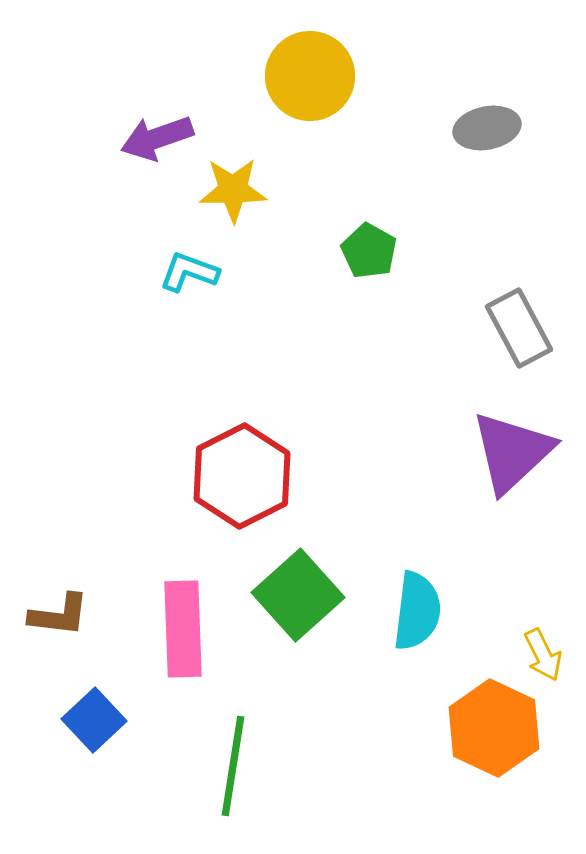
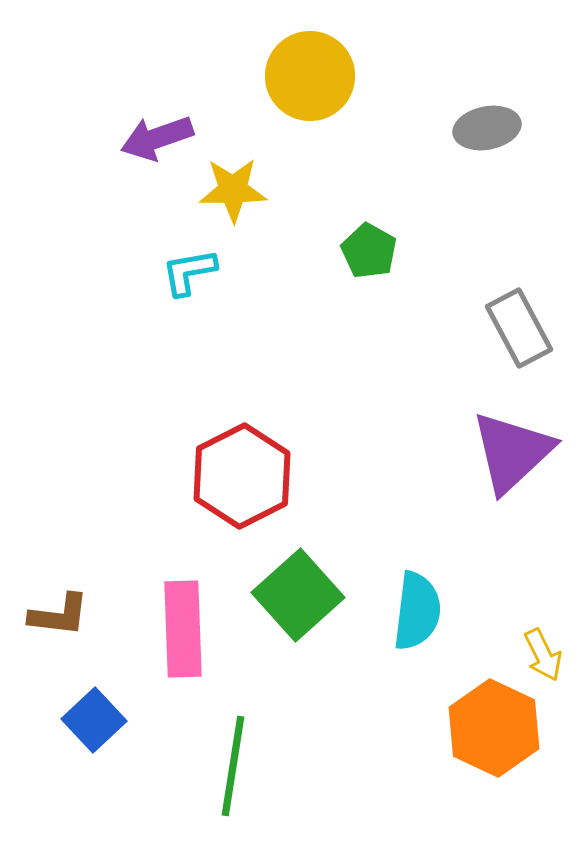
cyan L-shape: rotated 30 degrees counterclockwise
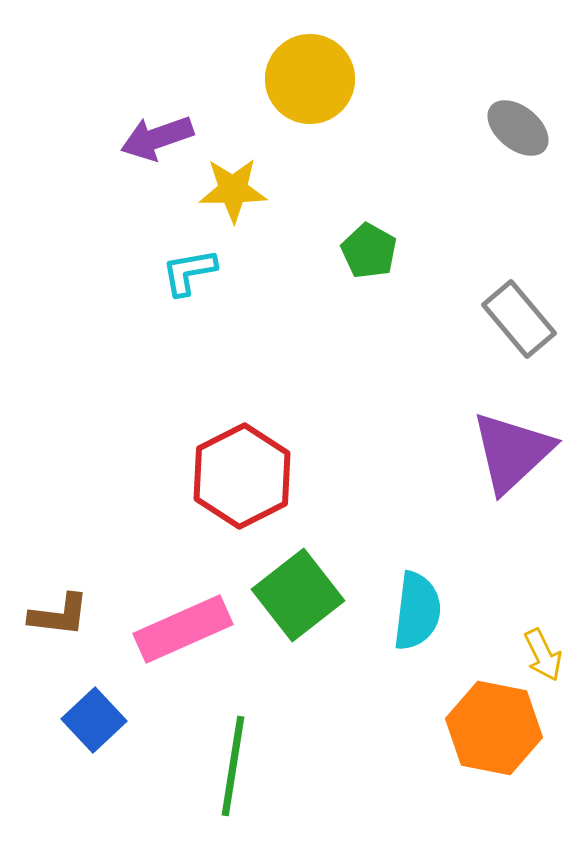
yellow circle: moved 3 px down
gray ellipse: moved 31 px right; rotated 50 degrees clockwise
gray rectangle: moved 9 px up; rotated 12 degrees counterclockwise
green square: rotated 4 degrees clockwise
pink rectangle: rotated 68 degrees clockwise
orange hexagon: rotated 14 degrees counterclockwise
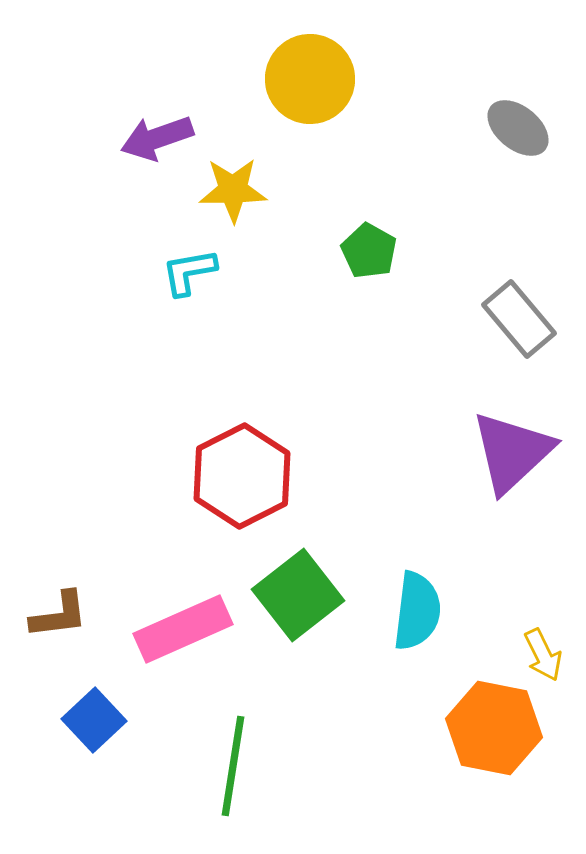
brown L-shape: rotated 14 degrees counterclockwise
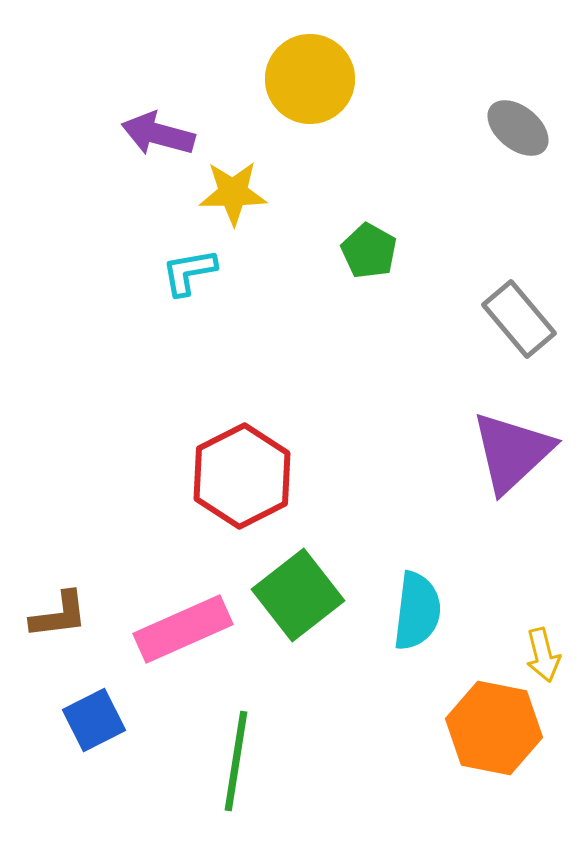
purple arrow: moved 1 px right, 4 px up; rotated 34 degrees clockwise
yellow star: moved 3 px down
yellow arrow: rotated 12 degrees clockwise
blue square: rotated 16 degrees clockwise
green line: moved 3 px right, 5 px up
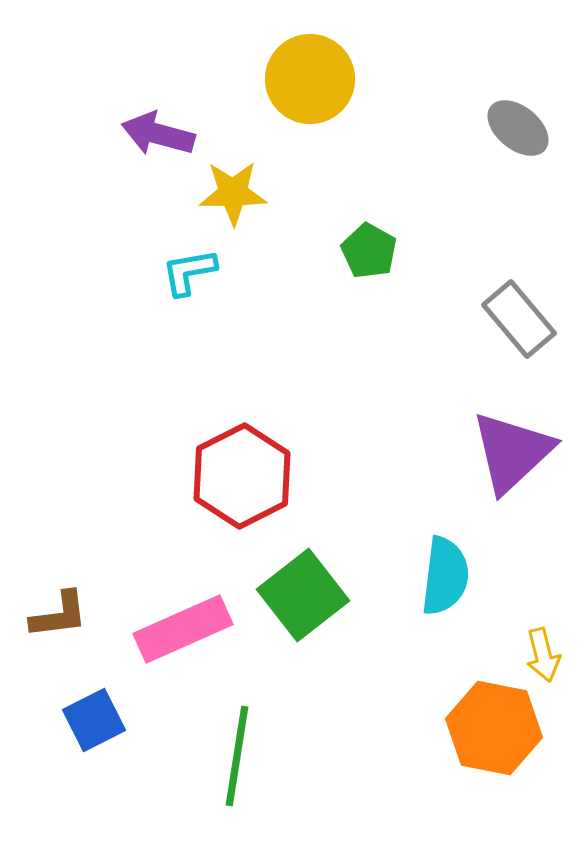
green square: moved 5 px right
cyan semicircle: moved 28 px right, 35 px up
green line: moved 1 px right, 5 px up
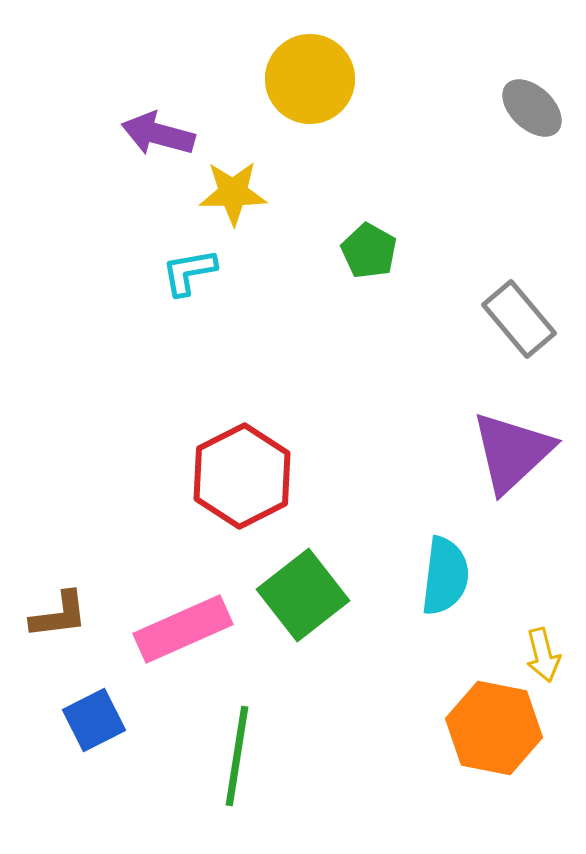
gray ellipse: moved 14 px right, 20 px up; rotated 4 degrees clockwise
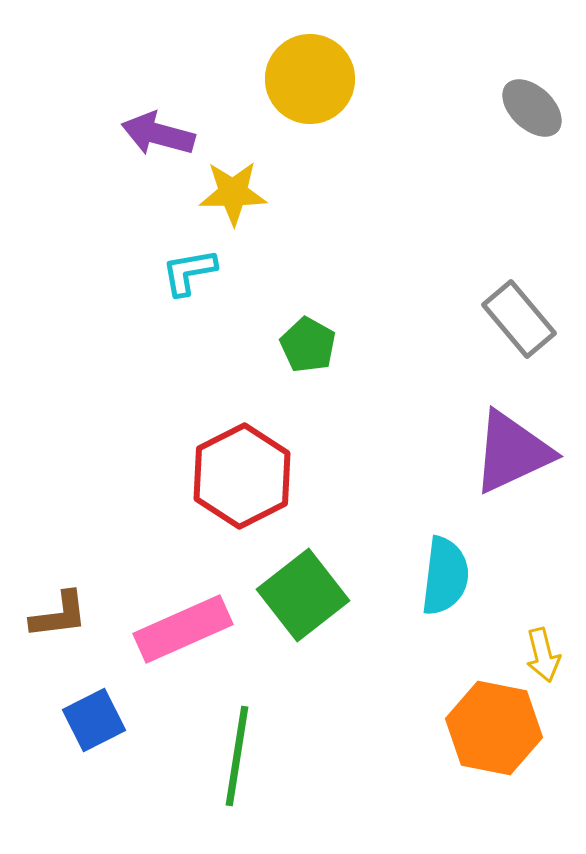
green pentagon: moved 61 px left, 94 px down
purple triangle: rotated 18 degrees clockwise
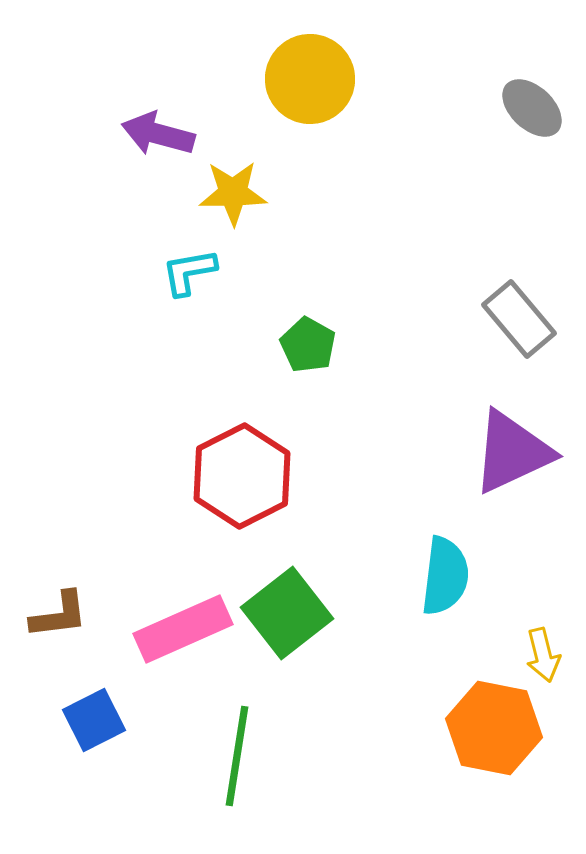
green square: moved 16 px left, 18 px down
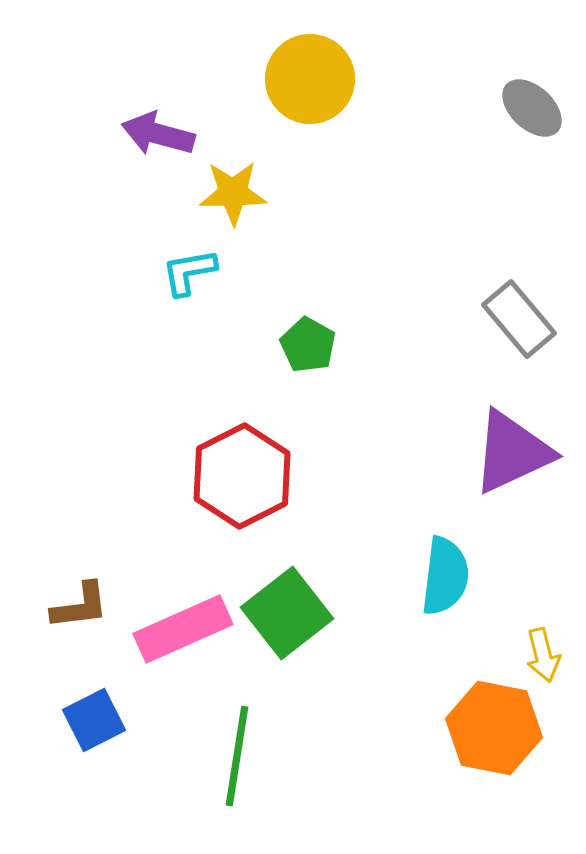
brown L-shape: moved 21 px right, 9 px up
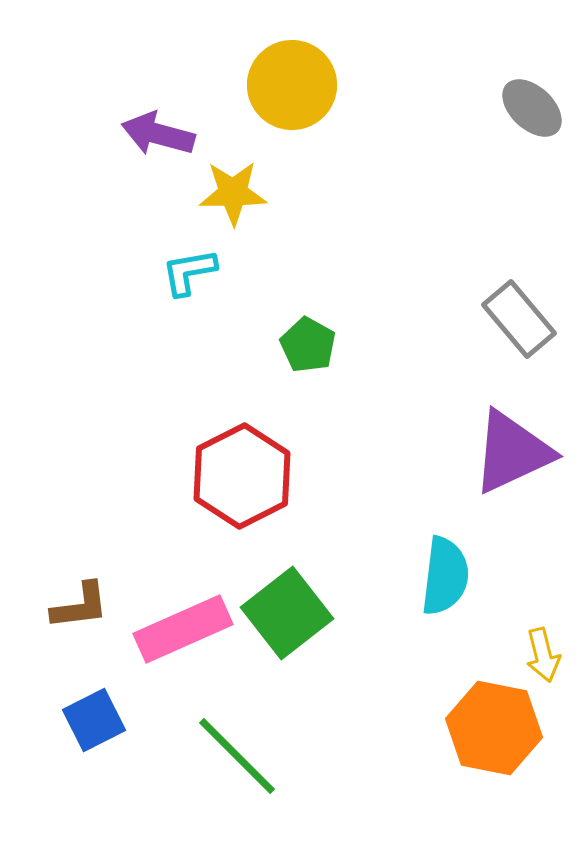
yellow circle: moved 18 px left, 6 px down
green line: rotated 54 degrees counterclockwise
